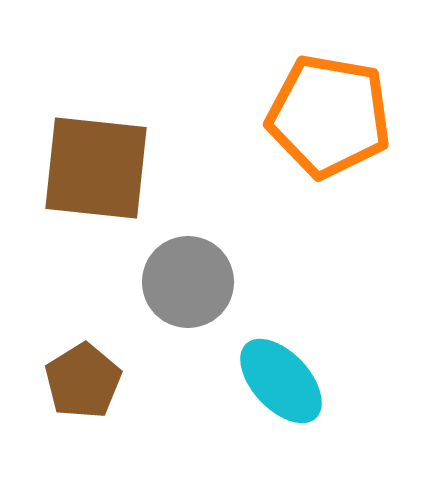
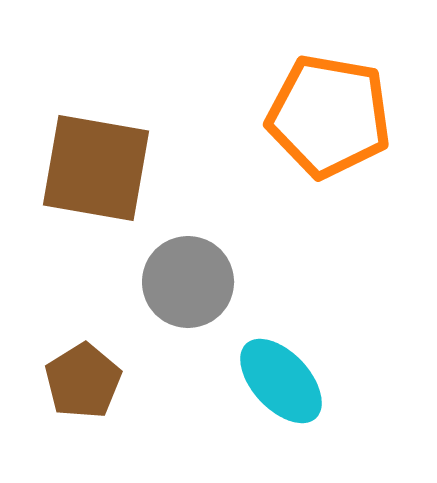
brown square: rotated 4 degrees clockwise
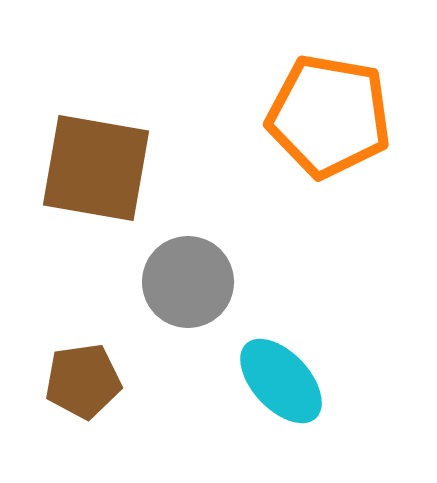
brown pentagon: rotated 24 degrees clockwise
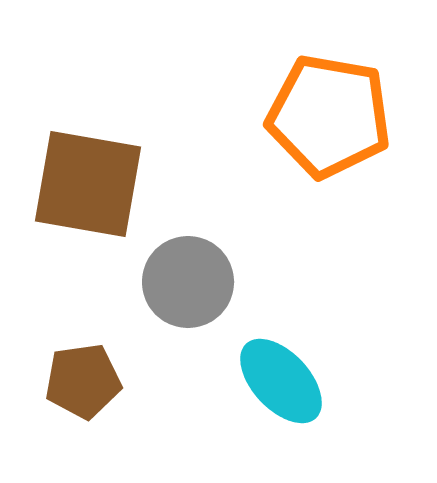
brown square: moved 8 px left, 16 px down
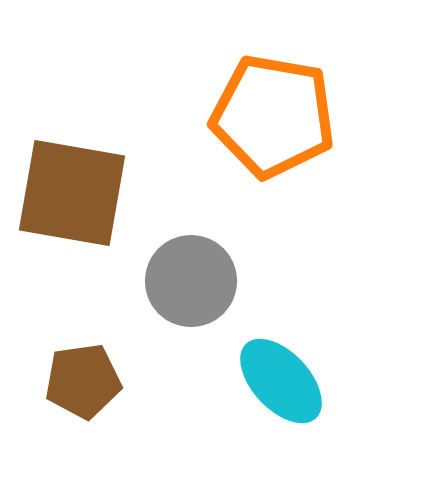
orange pentagon: moved 56 px left
brown square: moved 16 px left, 9 px down
gray circle: moved 3 px right, 1 px up
